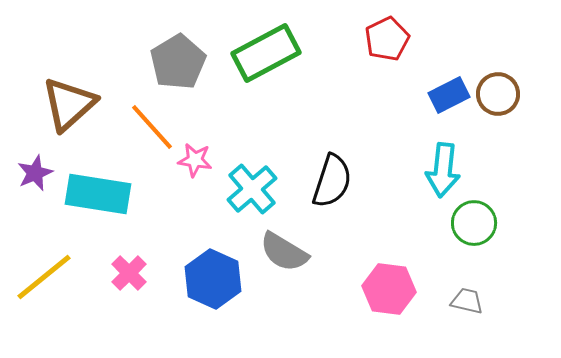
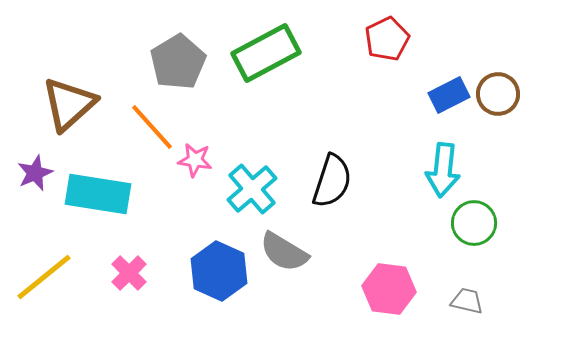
blue hexagon: moved 6 px right, 8 px up
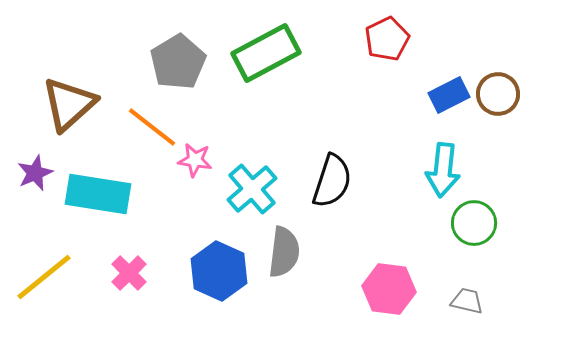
orange line: rotated 10 degrees counterclockwise
gray semicircle: rotated 114 degrees counterclockwise
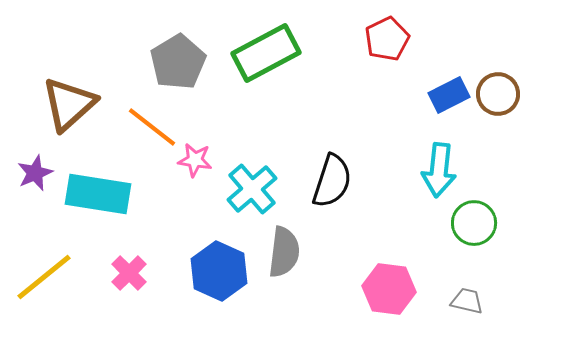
cyan arrow: moved 4 px left
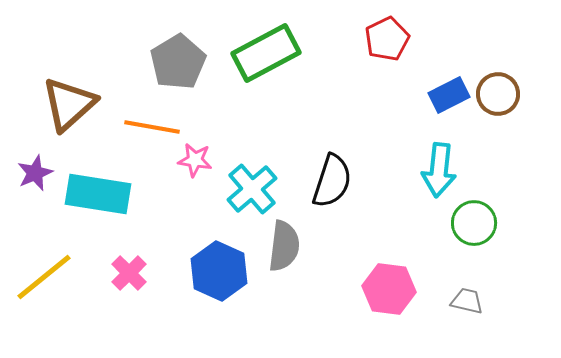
orange line: rotated 28 degrees counterclockwise
gray semicircle: moved 6 px up
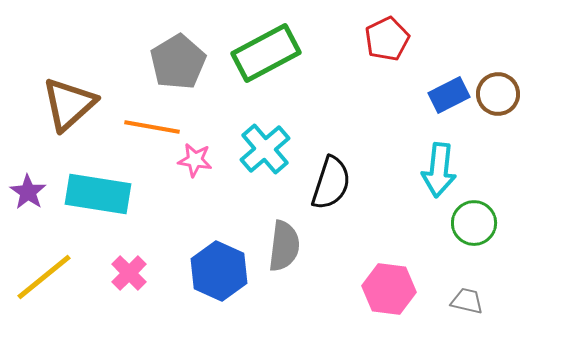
purple star: moved 7 px left, 19 px down; rotated 15 degrees counterclockwise
black semicircle: moved 1 px left, 2 px down
cyan cross: moved 13 px right, 40 px up
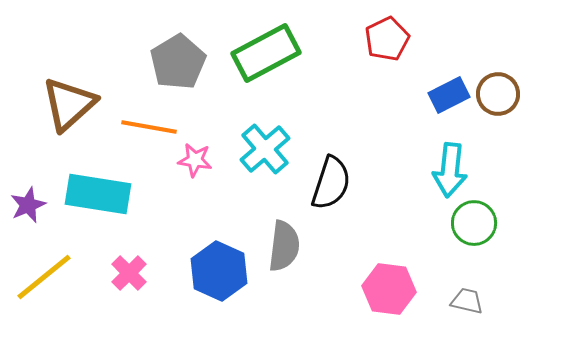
orange line: moved 3 px left
cyan arrow: moved 11 px right
purple star: moved 13 px down; rotated 15 degrees clockwise
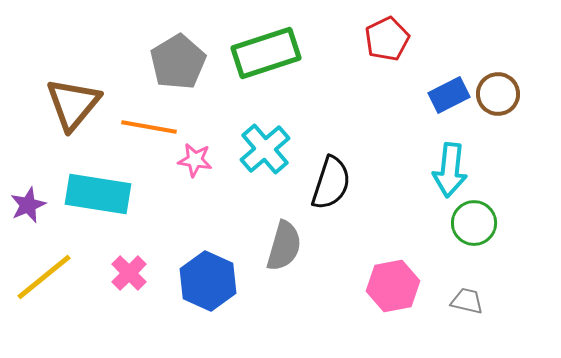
green rectangle: rotated 10 degrees clockwise
brown triangle: moved 4 px right; rotated 8 degrees counterclockwise
gray semicircle: rotated 9 degrees clockwise
blue hexagon: moved 11 px left, 10 px down
pink hexagon: moved 4 px right, 3 px up; rotated 18 degrees counterclockwise
